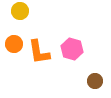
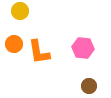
pink hexagon: moved 11 px right, 1 px up; rotated 10 degrees counterclockwise
brown circle: moved 6 px left, 5 px down
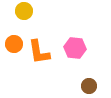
yellow circle: moved 4 px right
pink hexagon: moved 8 px left
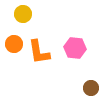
yellow circle: moved 1 px left, 3 px down
brown circle: moved 2 px right, 2 px down
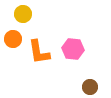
orange circle: moved 1 px left, 5 px up
pink hexagon: moved 2 px left, 1 px down
brown circle: moved 1 px left, 1 px up
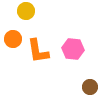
yellow circle: moved 3 px right, 3 px up
orange L-shape: moved 1 px left, 1 px up
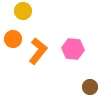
yellow circle: moved 3 px left
orange L-shape: rotated 132 degrees counterclockwise
